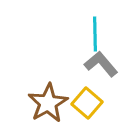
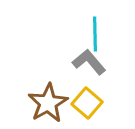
gray L-shape: moved 12 px left, 2 px up
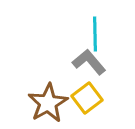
yellow square: moved 5 px up; rotated 12 degrees clockwise
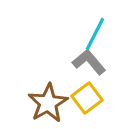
cyan line: rotated 28 degrees clockwise
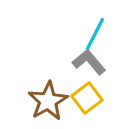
brown star: moved 2 px up
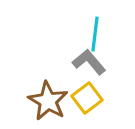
cyan line: rotated 20 degrees counterclockwise
brown star: rotated 12 degrees counterclockwise
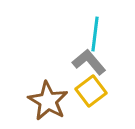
yellow square: moved 4 px right, 7 px up
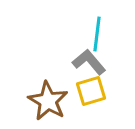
cyan line: moved 2 px right
yellow square: rotated 20 degrees clockwise
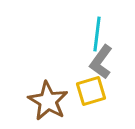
gray L-shape: moved 12 px right; rotated 104 degrees counterclockwise
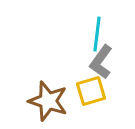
brown star: rotated 12 degrees counterclockwise
